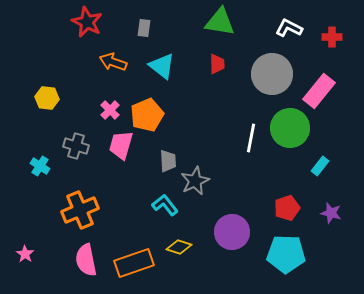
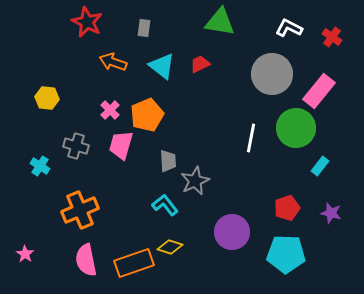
red cross: rotated 36 degrees clockwise
red trapezoid: moved 17 px left; rotated 115 degrees counterclockwise
green circle: moved 6 px right
yellow diamond: moved 9 px left
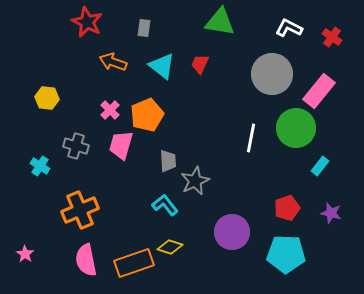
red trapezoid: rotated 40 degrees counterclockwise
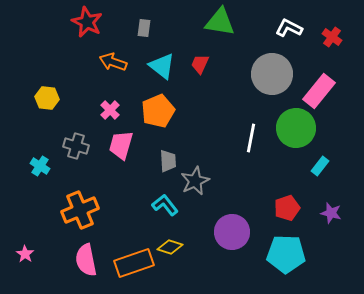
orange pentagon: moved 11 px right, 4 px up
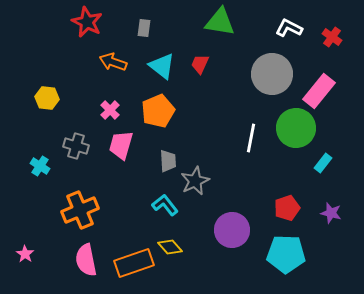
cyan rectangle: moved 3 px right, 3 px up
purple circle: moved 2 px up
yellow diamond: rotated 30 degrees clockwise
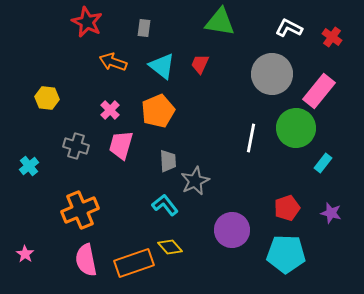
cyan cross: moved 11 px left; rotated 18 degrees clockwise
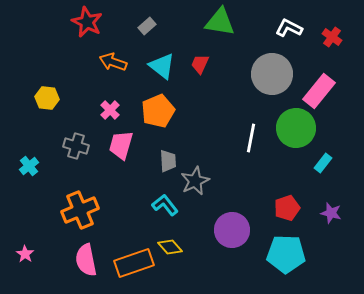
gray rectangle: moved 3 px right, 2 px up; rotated 42 degrees clockwise
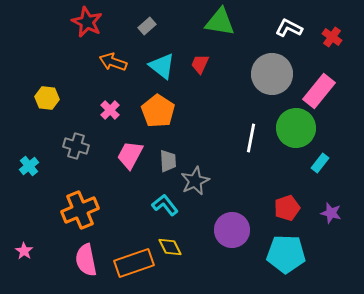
orange pentagon: rotated 16 degrees counterclockwise
pink trapezoid: moved 9 px right, 10 px down; rotated 12 degrees clockwise
cyan rectangle: moved 3 px left
yellow diamond: rotated 15 degrees clockwise
pink star: moved 1 px left, 3 px up
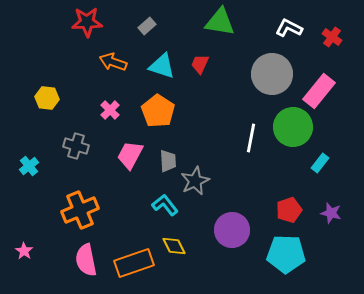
red star: rotated 28 degrees counterclockwise
cyan triangle: rotated 20 degrees counterclockwise
green circle: moved 3 px left, 1 px up
red pentagon: moved 2 px right, 2 px down
yellow diamond: moved 4 px right, 1 px up
